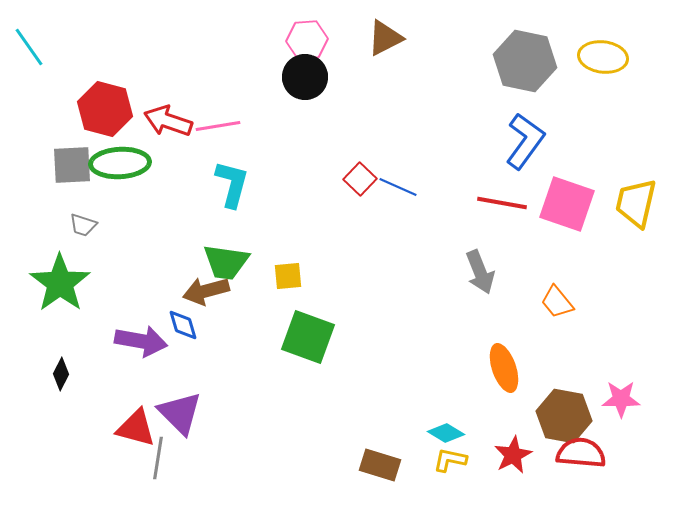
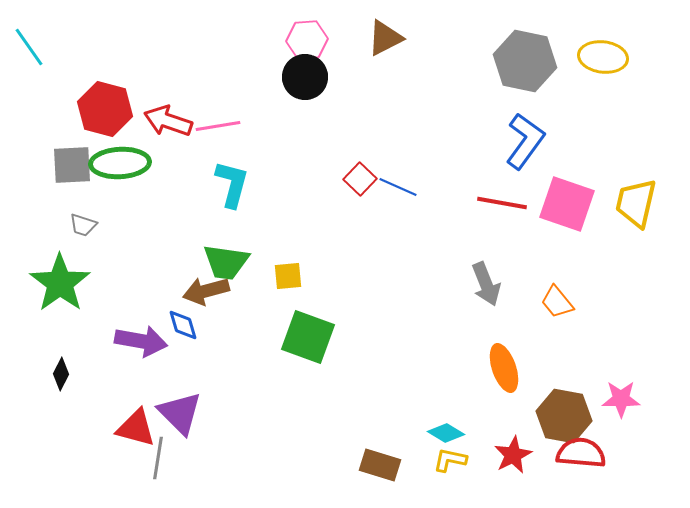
gray arrow: moved 6 px right, 12 px down
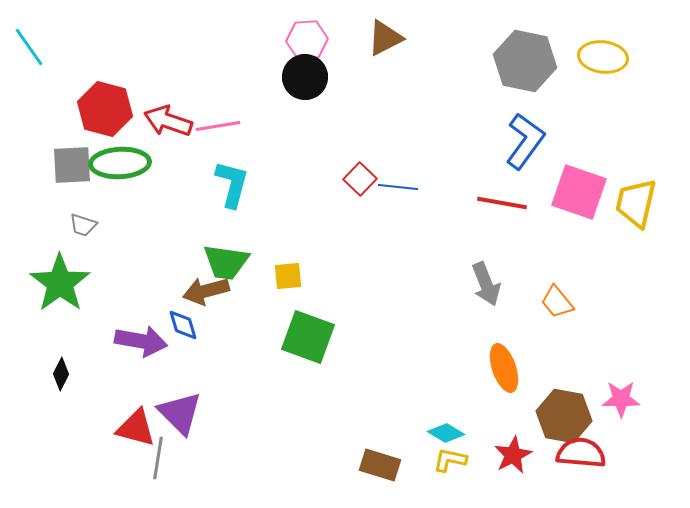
blue line: rotated 18 degrees counterclockwise
pink square: moved 12 px right, 12 px up
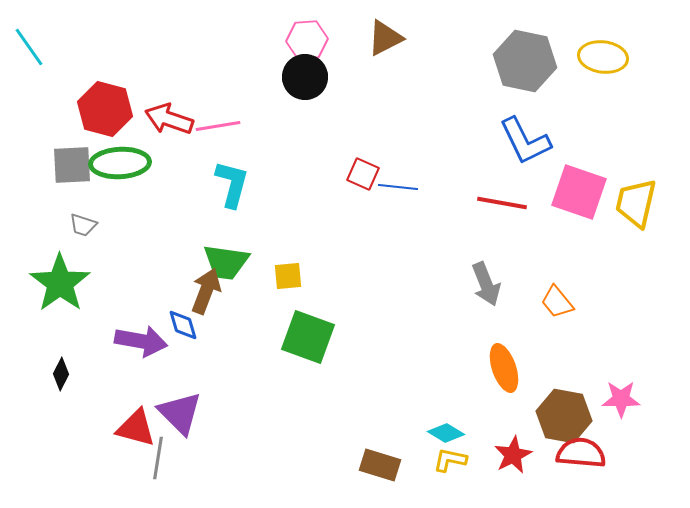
red arrow: moved 1 px right, 2 px up
blue L-shape: rotated 118 degrees clockwise
red square: moved 3 px right, 5 px up; rotated 20 degrees counterclockwise
brown arrow: rotated 126 degrees clockwise
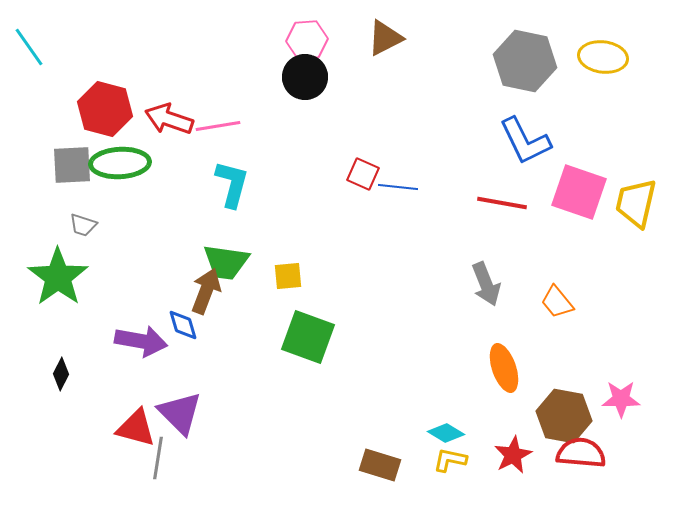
green star: moved 2 px left, 6 px up
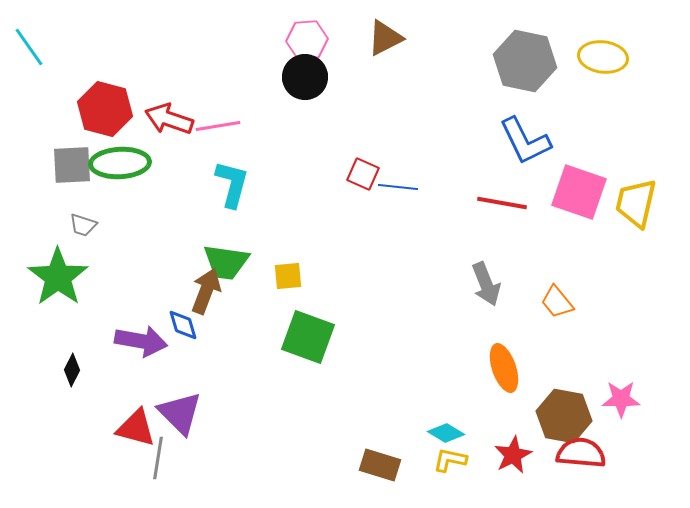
black diamond: moved 11 px right, 4 px up
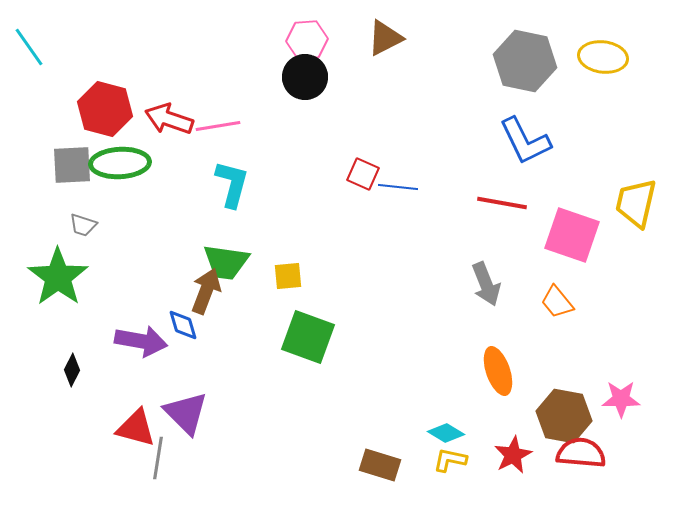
pink square: moved 7 px left, 43 px down
orange ellipse: moved 6 px left, 3 px down
purple triangle: moved 6 px right
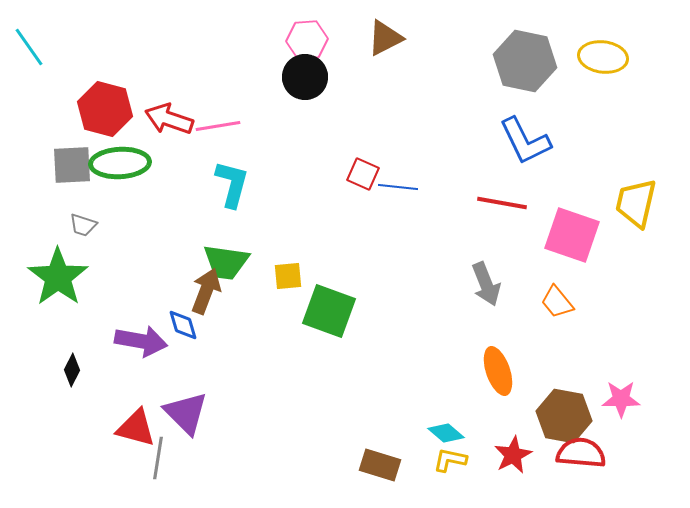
green square: moved 21 px right, 26 px up
cyan diamond: rotated 9 degrees clockwise
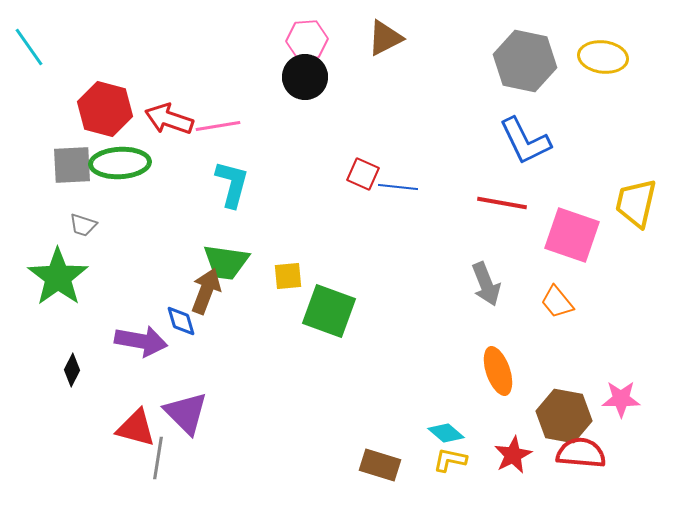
blue diamond: moved 2 px left, 4 px up
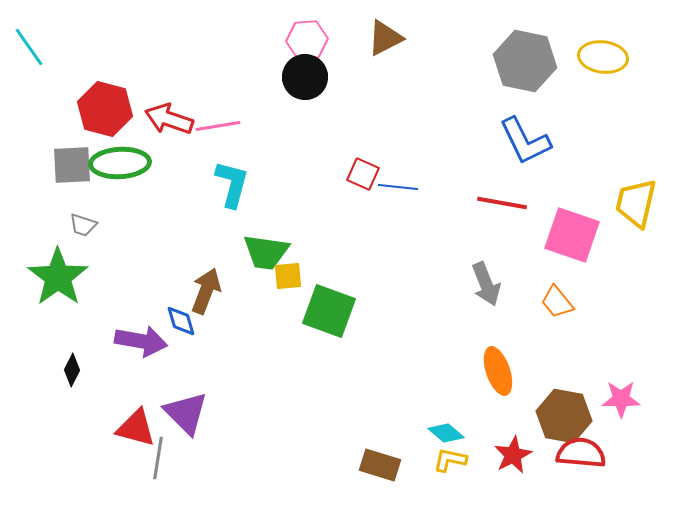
green trapezoid: moved 40 px right, 10 px up
